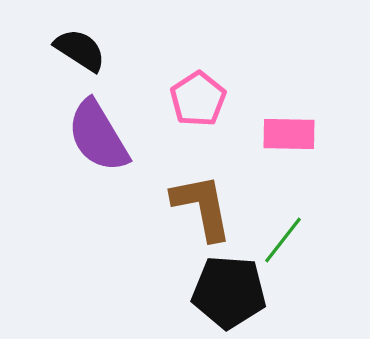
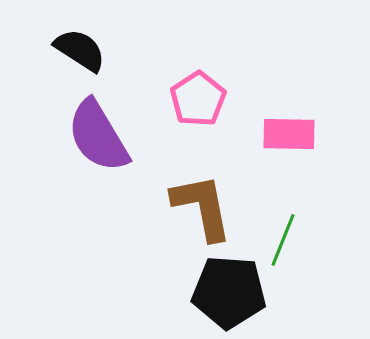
green line: rotated 16 degrees counterclockwise
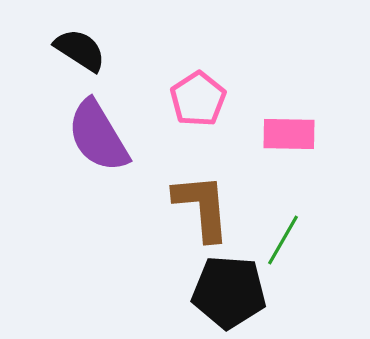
brown L-shape: rotated 6 degrees clockwise
green line: rotated 8 degrees clockwise
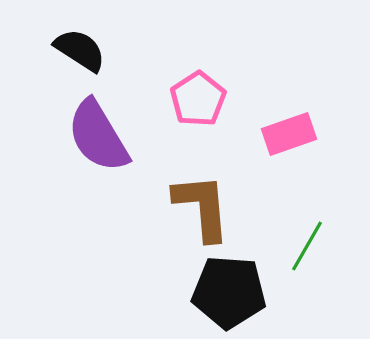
pink rectangle: rotated 20 degrees counterclockwise
green line: moved 24 px right, 6 px down
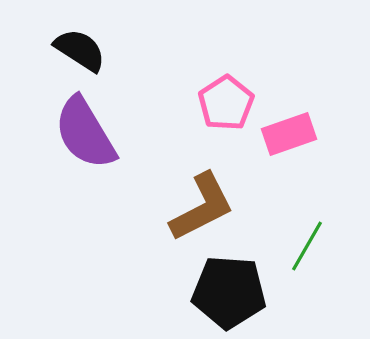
pink pentagon: moved 28 px right, 4 px down
purple semicircle: moved 13 px left, 3 px up
brown L-shape: rotated 68 degrees clockwise
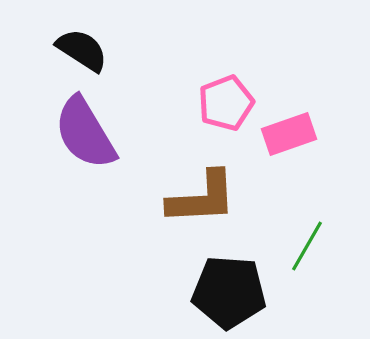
black semicircle: moved 2 px right
pink pentagon: rotated 12 degrees clockwise
brown L-shape: moved 9 px up; rotated 24 degrees clockwise
